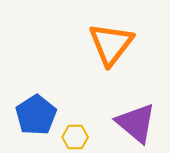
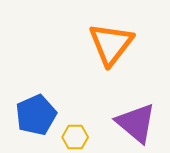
blue pentagon: rotated 9 degrees clockwise
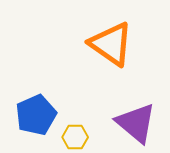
orange triangle: rotated 33 degrees counterclockwise
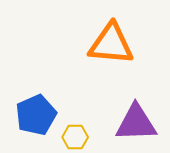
orange triangle: rotated 30 degrees counterclockwise
purple triangle: rotated 42 degrees counterclockwise
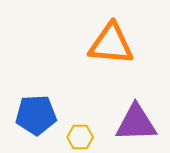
blue pentagon: rotated 21 degrees clockwise
yellow hexagon: moved 5 px right
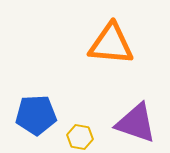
purple triangle: rotated 21 degrees clockwise
yellow hexagon: rotated 10 degrees clockwise
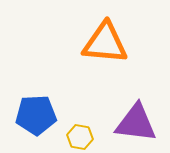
orange triangle: moved 6 px left, 1 px up
purple triangle: rotated 12 degrees counterclockwise
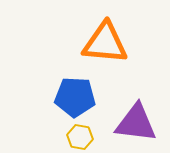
blue pentagon: moved 39 px right, 18 px up; rotated 6 degrees clockwise
